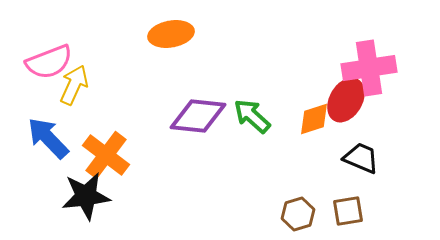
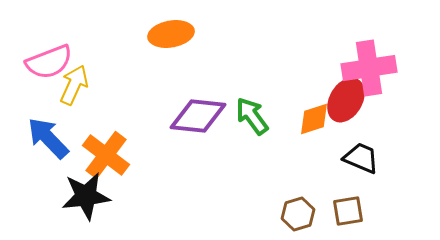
green arrow: rotated 12 degrees clockwise
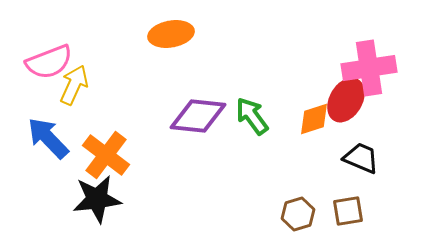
black star: moved 11 px right, 3 px down
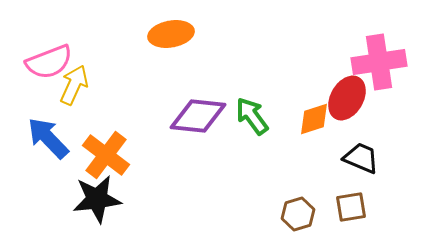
pink cross: moved 10 px right, 6 px up
red ellipse: moved 1 px right, 2 px up
brown square: moved 3 px right, 4 px up
